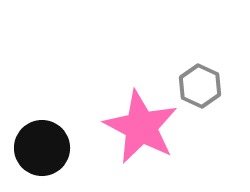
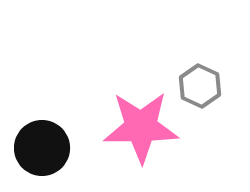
pink star: rotated 28 degrees counterclockwise
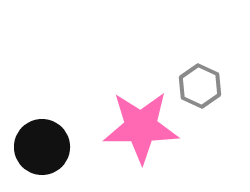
black circle: moved 1 px up
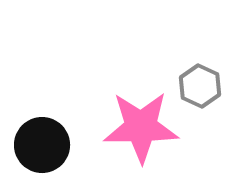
black circle: moved 2 px up
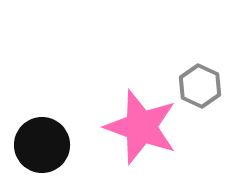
pink star: rotated 20 degrees clockwise
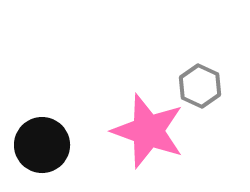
pink star: moved 7 px right, 4 px down
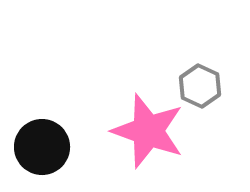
black circle: moved 2 px down
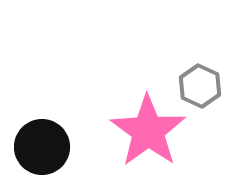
pink star: rotated 16 degrees clockwise
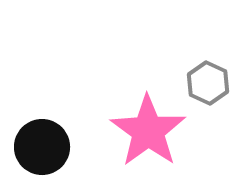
gray hexagon: moved 8 px right, 3 px up
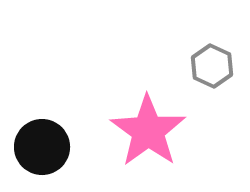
gray hexagon: moved 4 px right, 17 px up
